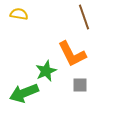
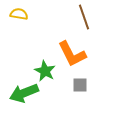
green star: moved 1 px left; rotated 20 degrees counterclockwise
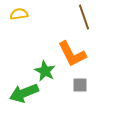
yellow semicircle: rotated 18 degrees counterclockwise
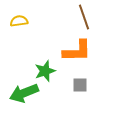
yellow semicircle: moved 7 px down
orange L-shape: moved 5 px right, 3 px up; rotated 64 degrees counterclockwise
green star: rotated 25 degrees clockwise
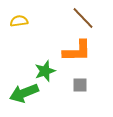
brown line: moved 1 px left, 1 px down; rotated 25 degrees counterclockwise
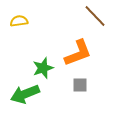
brown line: moved 12 px right, 2 px up
orange L-shape: moved 1 px right, 2 px down; rotated 20 degrees counterclockwise
green star: moved 2 px left, 3 px up
green arrow: moved 1 px right, 1 px down
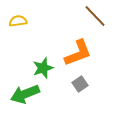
yellow semicircle: moved 1 px left
gray square: moved 1 px up; rotated 35 degrees counterclockwise
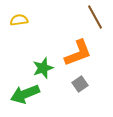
brown line: moved 1 px down; rotated 15 degrees clockwise
yellow semicircle: moved 1 px right, 1 px up
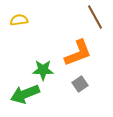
green star: moved 2 px down; rotated 20 degrees clockwise
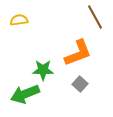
gray square: rotated 14 degrees counterclockwise
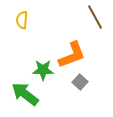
yellow semicircle: moved 3 px right; rotated 78 degrees counterclockwise
orange L-shape: moved 6 px left, 2 px down
gray square: moved 2 px up
green arrow: rotated 60 degrees clockwise
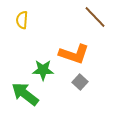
brown line: rotated 15 degrees counterclockwise
orange L-shape: moved 2 px right, 1 px up; rotated 40 degrees clockwise
